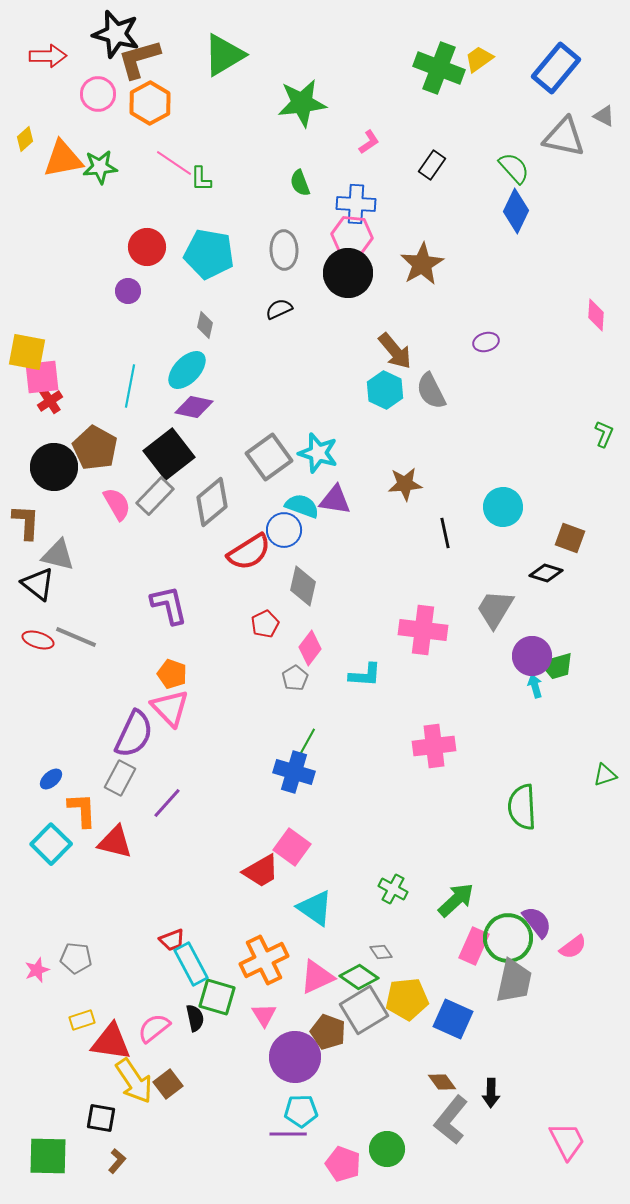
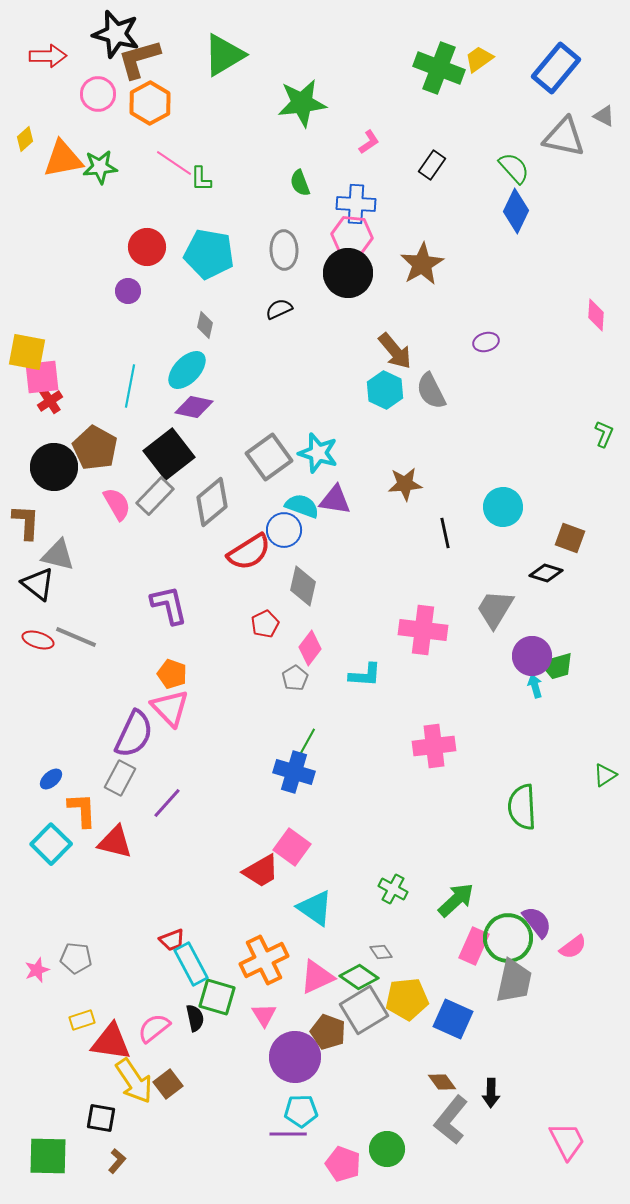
green triangle at (605, 775): rotated 15 degrees counterclockwise
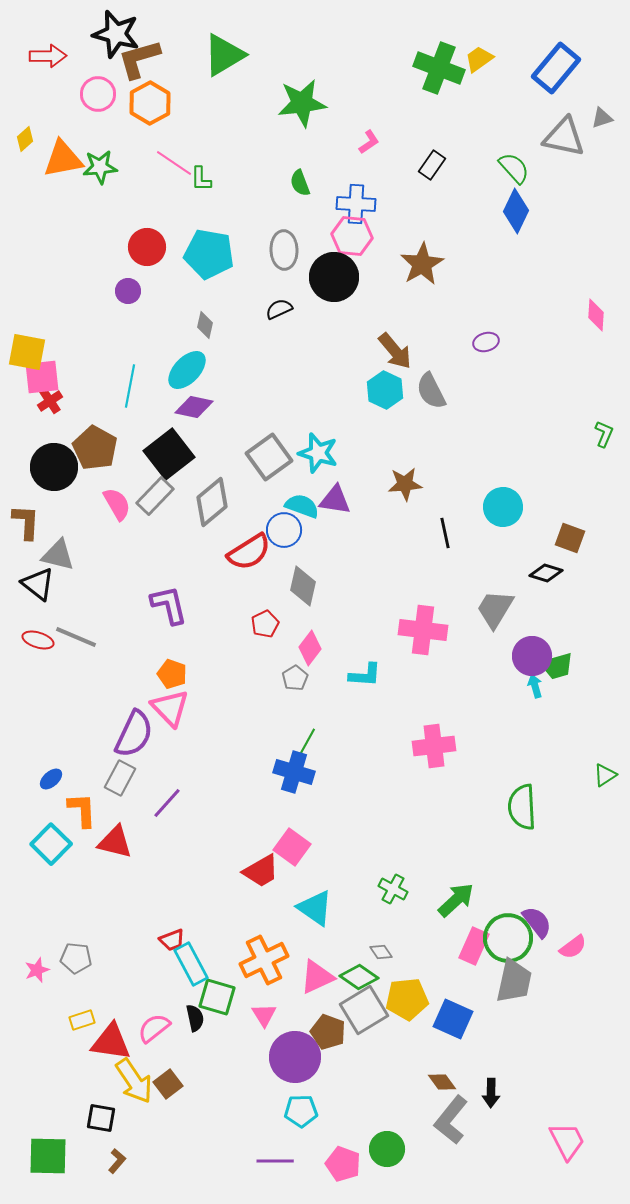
gray triangle at (604, 116): moved 2 px left, 2 px down; rotated 45 degrees counterclockwise
black circle at (348, 273): moved 14 px left, 4 px down
purple line at (288, 1134): moved 13 px left, 27 px down
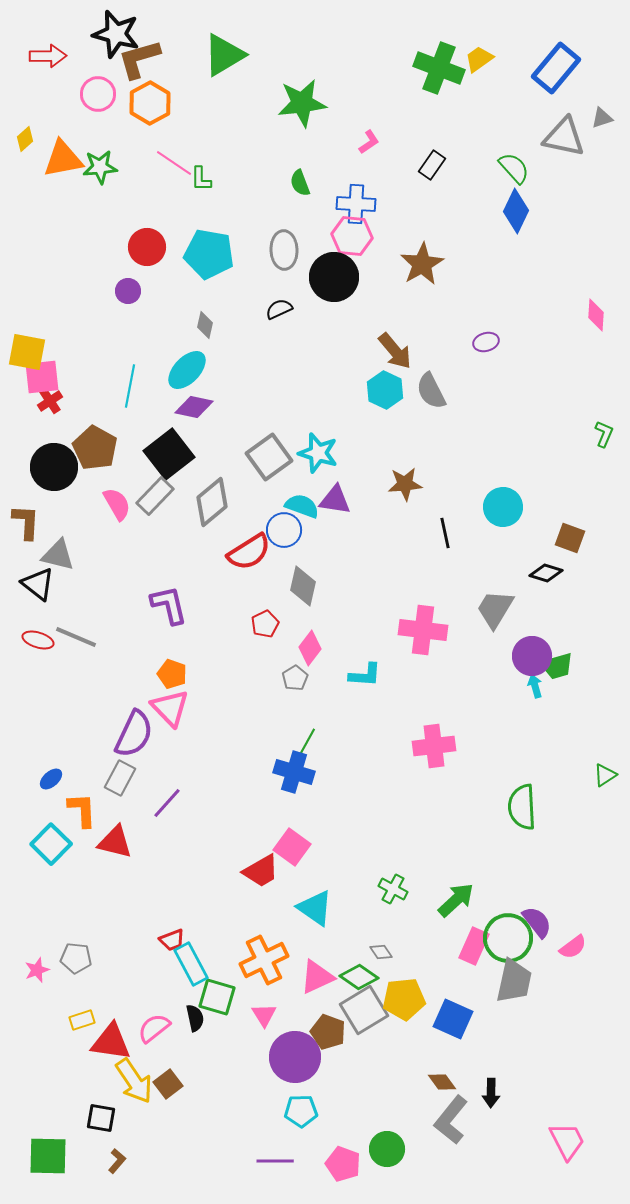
yellow pentagon at (407, 999): moved 3 px left
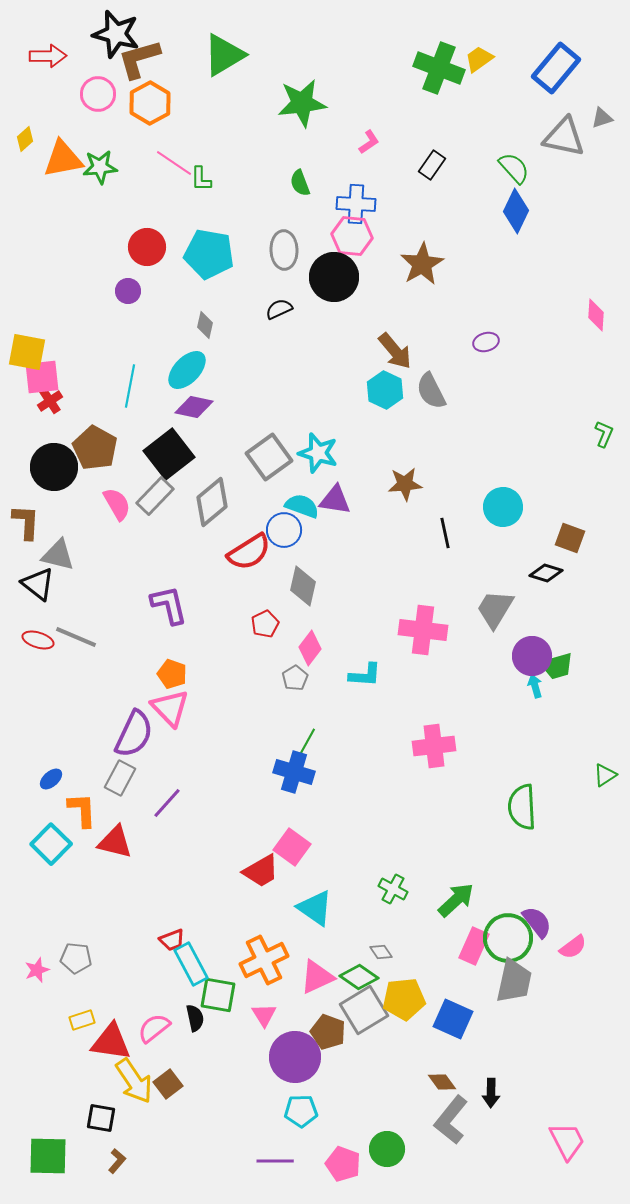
green square at (217, 997): moved 1 px right, 2 px up; rotated 6 degrees counterclockwise
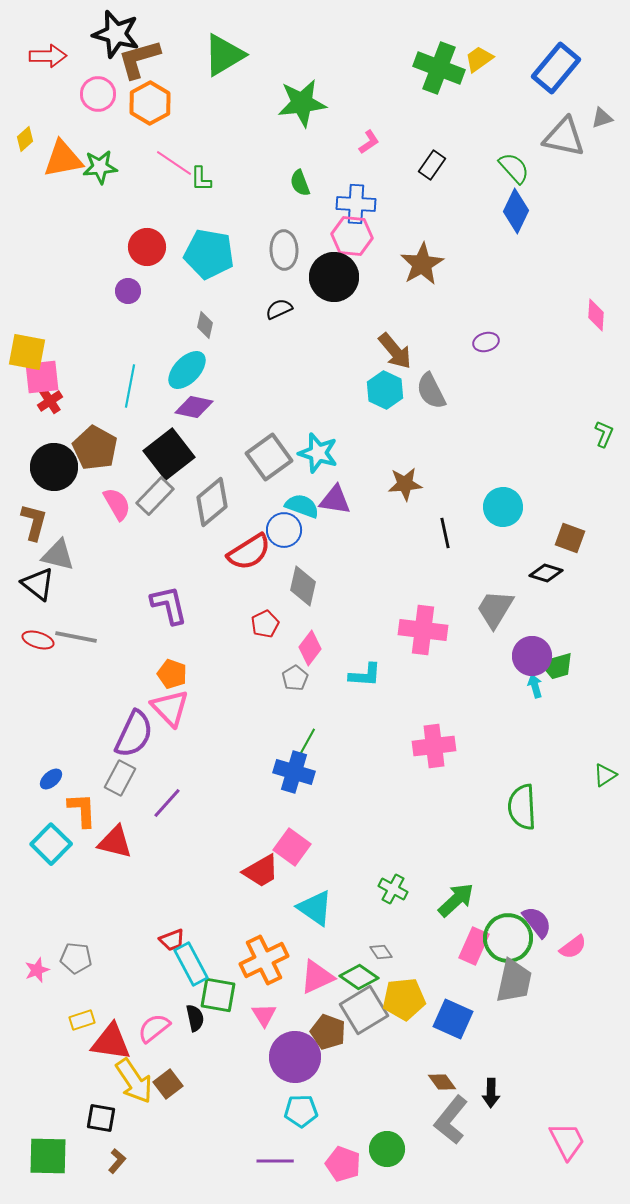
brown L-shape at (26, 522): moved 8 px right; rotated 12 degrees clockwise
gray line at (76, 637): rotated 12 degrees counterclockwise
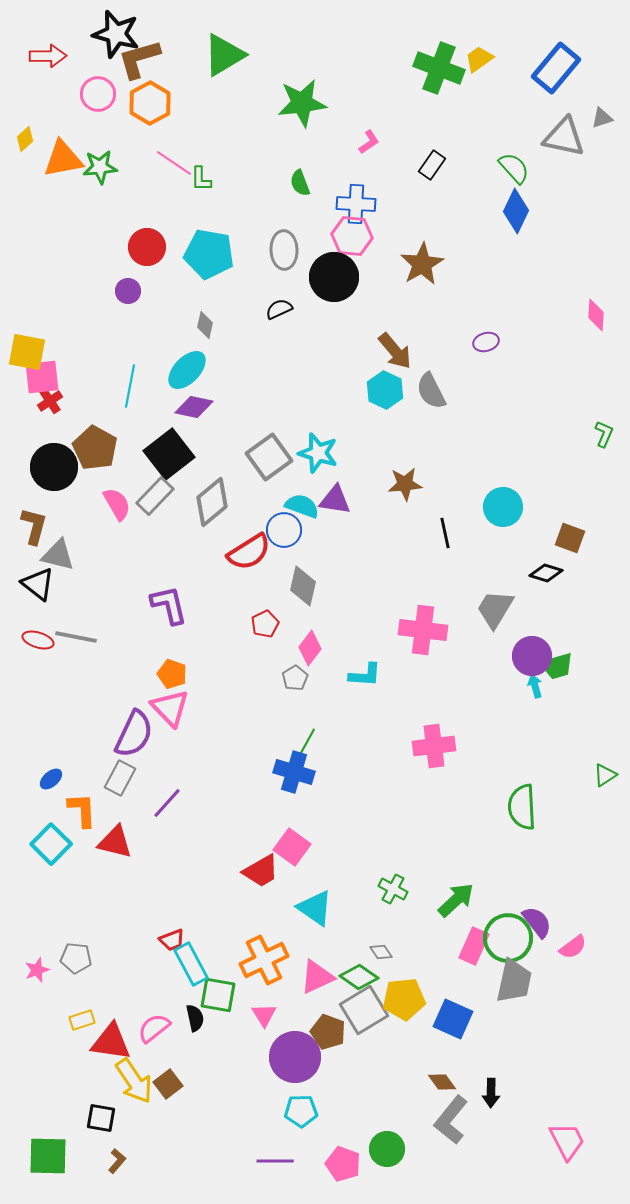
brown L-shape at (34, 522): moved 4 px down
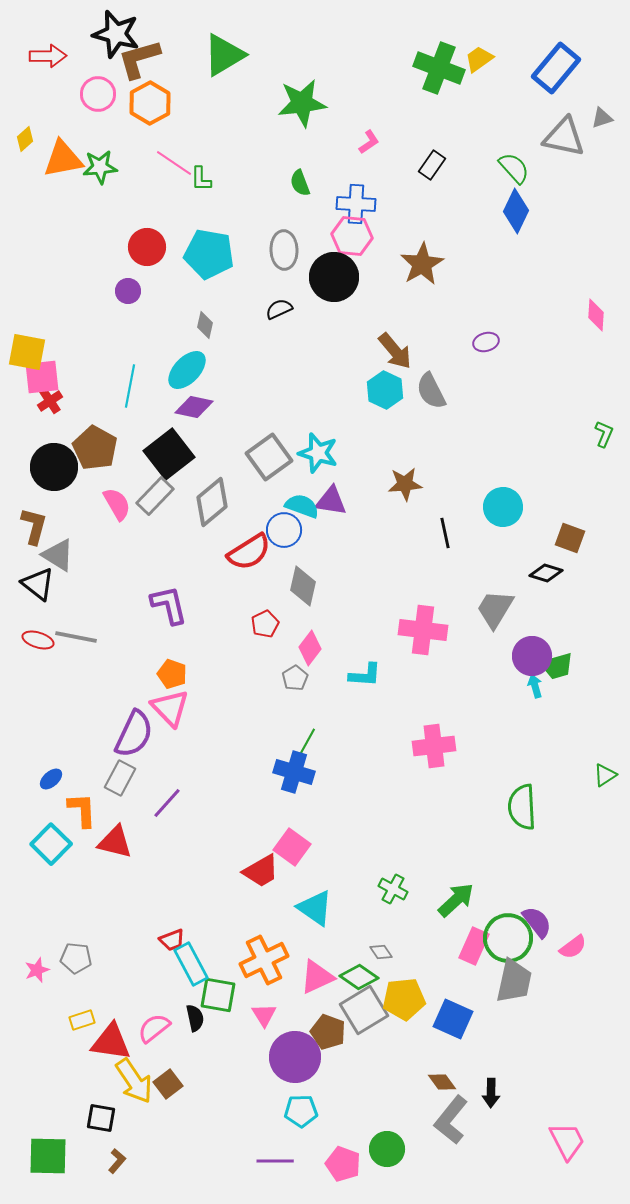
purple triangle at (335, 500): moved 4 px left, 1 px down
gray triangle at (58, 555): rotated 18 degrees clockwise
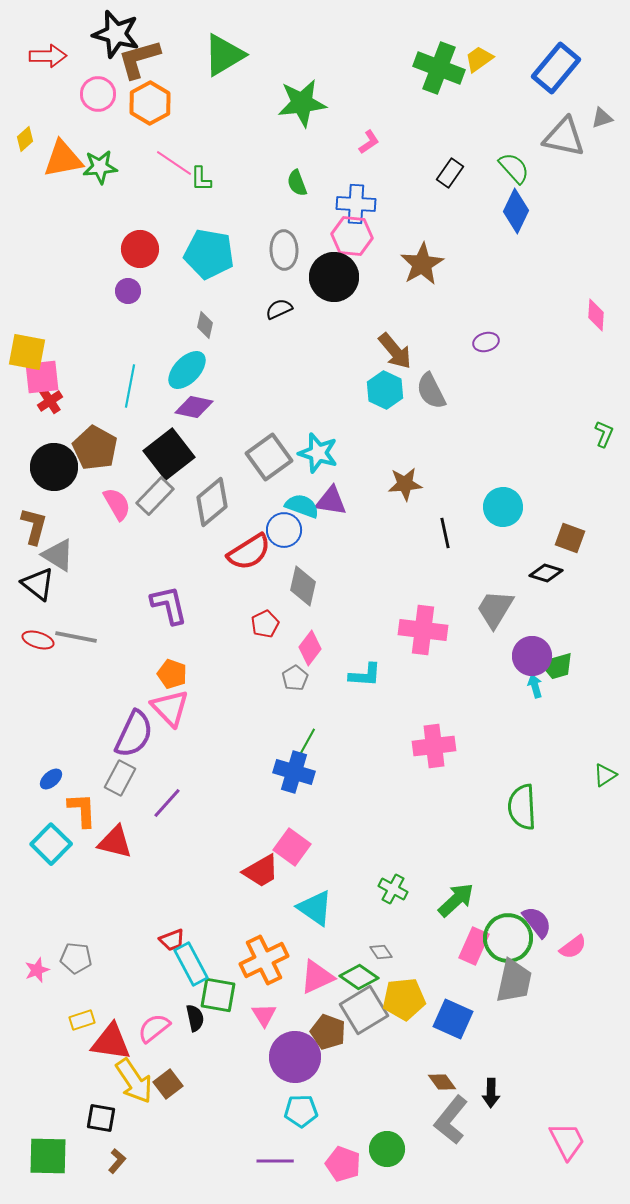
black rectangle at (432, 165): moved 18 px right, 8 px down
green semicircle at (300, 183): moved 3 px left
red circle at (147, 247): moved 7 px left, 2 px down
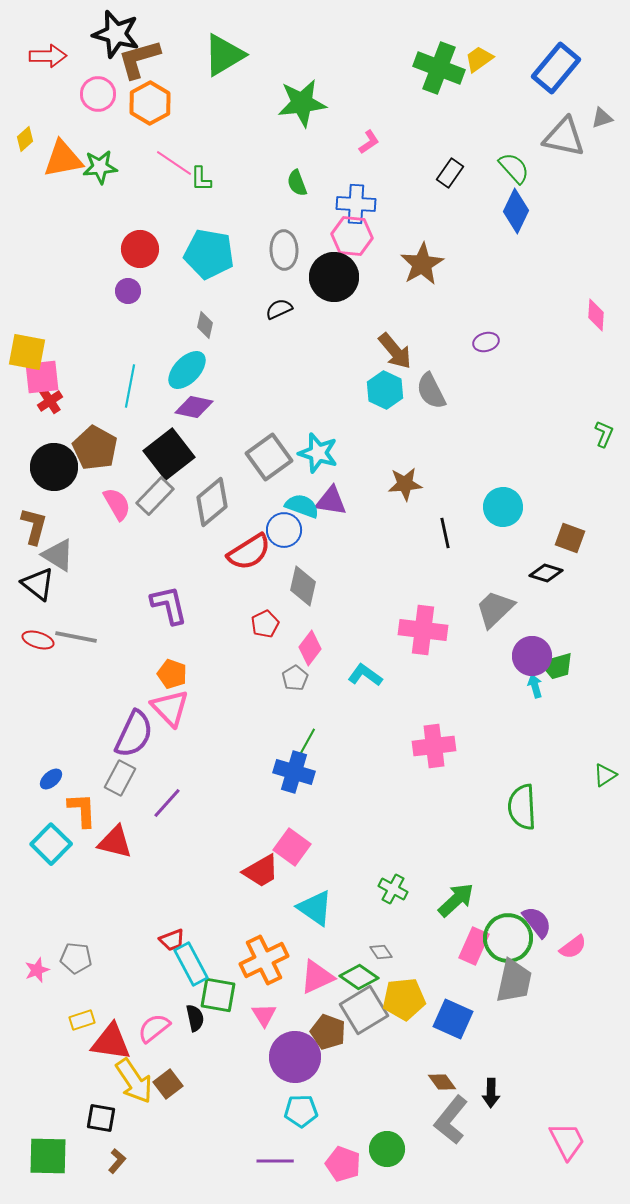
gray trapezoid at (495, 609): rotated 15 degrees clockwise
cyan L-shape at (365, 675): rotated 148 degrees counterclockwise
